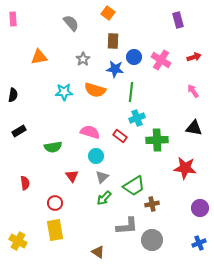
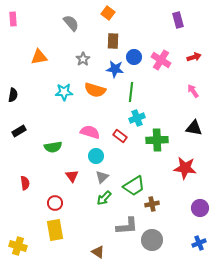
yellow cross: moved 5 px down; rotated 12 degrees counterclockwise
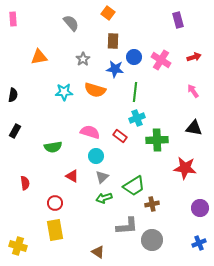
green line: moved 4 px right
black rectangle: moved 4 px left; rotated 32 degrees counterclockwise
red triangle: rotated 24 degrees counterclockwise
green arrow: rotated 28 degrees clockwise
